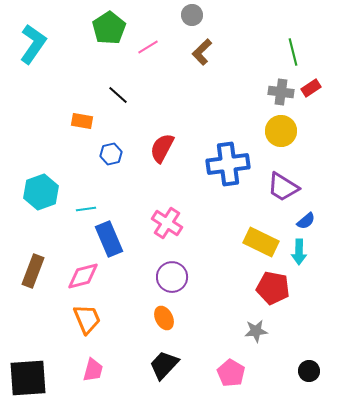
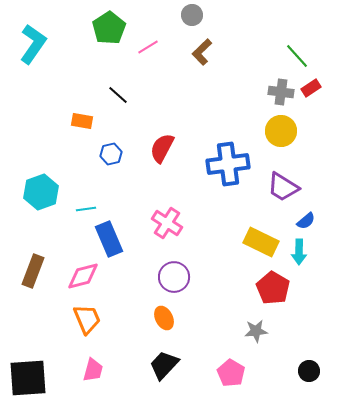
green line: moved 4 px right, 4 px down; rotated 28 degrees counterclockwise
purple circle: moved 2 px right
red pentagon: rotated 20 degrees clockwise
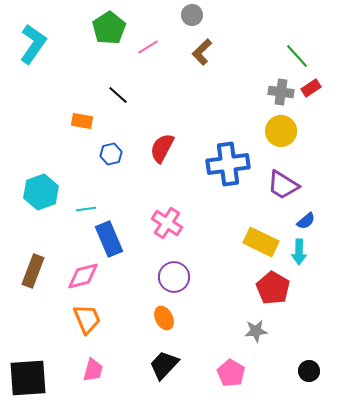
purple trapezoid: moved 2 px up
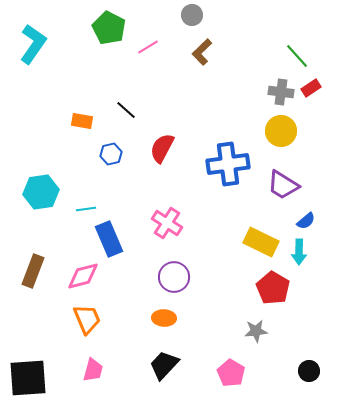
green pentagon: rotated 12 degrees counterclockwise
black line: moved 8 px right, 15 px down
cyan hexagon: rotated 12 degrees clockwise
orange ellipse: rotated 60 degrees counterclockwise
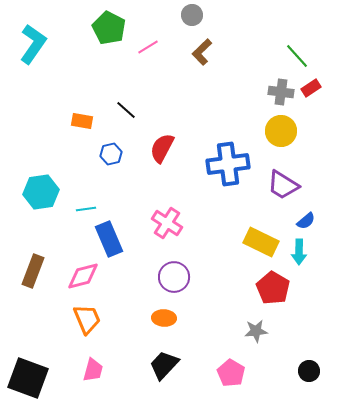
black square: rotated 24 degrees clockwise
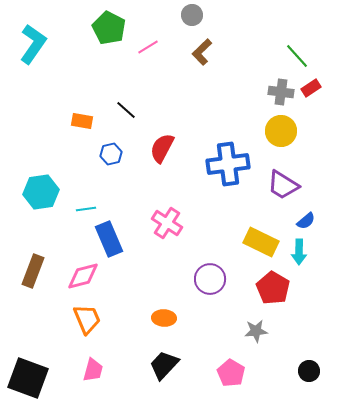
purple circle: moved 36 px right, 2 px down
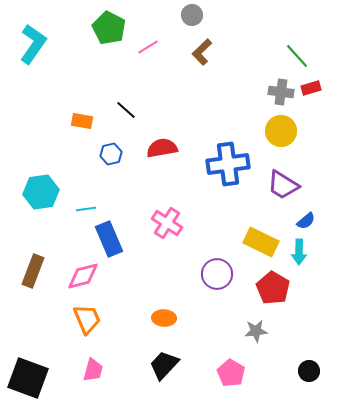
red rectangle: rotated 18 degrees clockwise
red semicircle: rotated 52 degrees clockwise
purple circle: moved 7 px right, 5 px up
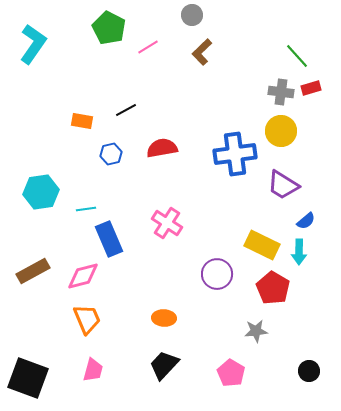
black line: rotated 70 degrees counterclockwise
blue cross: moved 7 px right, 10 px up
yellow rectangle: moved 1 px right, 3 px down
brown rectangle: rotated 40 degrees clockwise
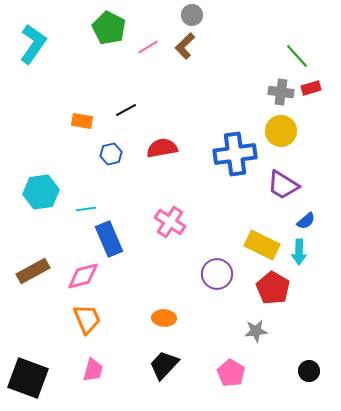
brown L-shape: moved 17 px left, 6 px up
pink cross: moved 3 px right, 1 px up
